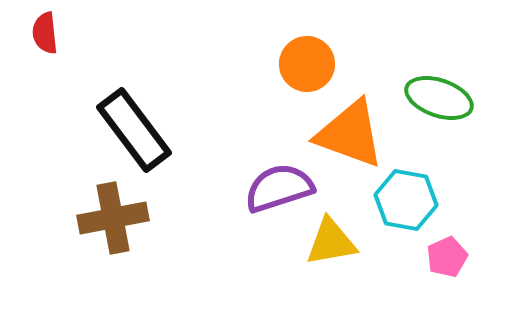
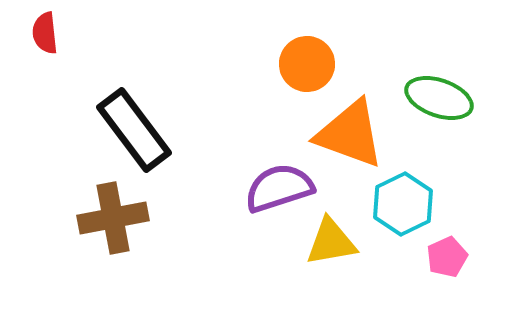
cyan hexagon: moved 3 px left, 4 px down; rotated 24 degrees clockwise
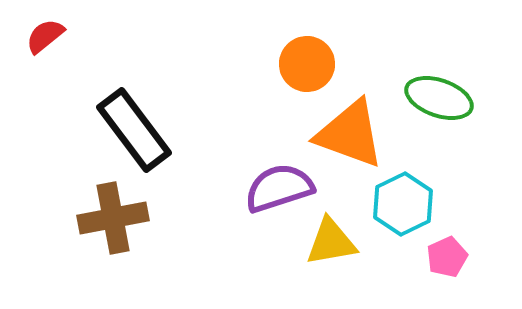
red semicircle: moved 3 px down; rotated 57 degrees clockwise
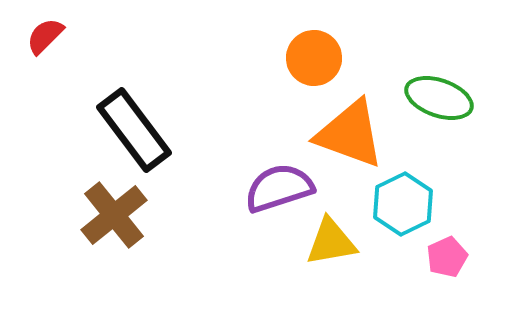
red semicircle: rotated 6 degrees counterclockwise
orange circle: moved 7 px right, 6 px up
brown cross: moved 1 px right, 3 px up; rotated 28 degrees counterclockwise
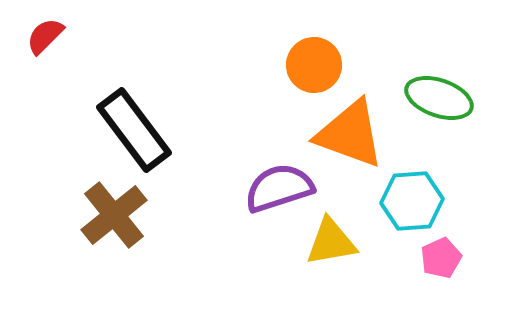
orange circle: moved 7 px down
cyan hexagon: moved 9 px right, 3 px up; rotated 22 degrees clockwise
pink pentagon: moved 6 px left, 1 px down
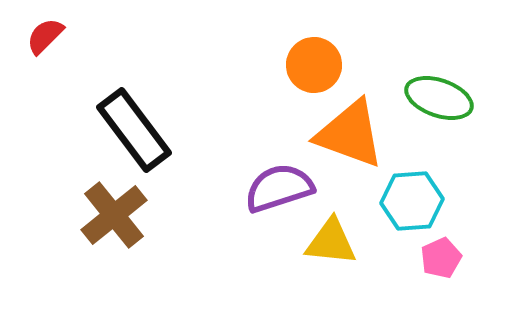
yellow triangle: rotated 16 degrees clockwise
